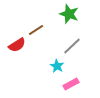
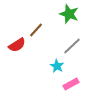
brown line: rotated 14 degrees counterclockwise
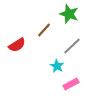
brown line: moved 8 px right
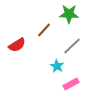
green star: rotated 18 degrees counterclockwise
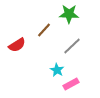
cyan star: moved 4 px down
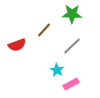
green star: moved 3 px right
red semicircle: rotated 12 degrees clockwise
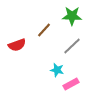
green star: moved 2 px down
cyan star: rotated 16 degrees counterclockwise
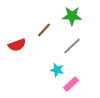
pink rectangle: rotated 14 degrees counterclockwise
